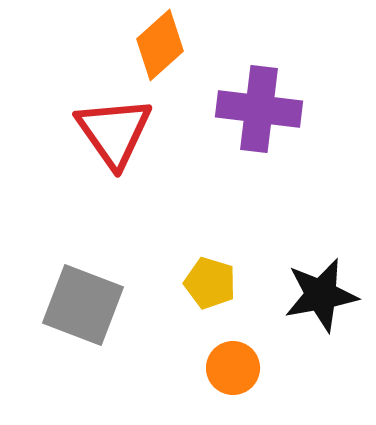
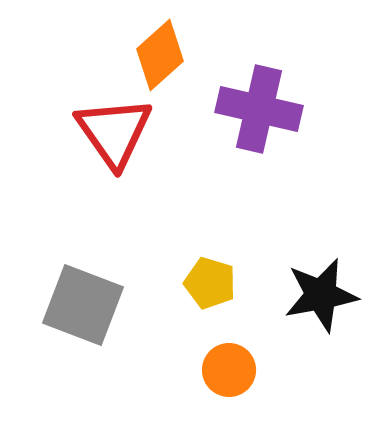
orange diamond: moved 10 px down
purple cross: rotated 6 degrees clockwise
orange circle: moved 4 px left, 2 px down
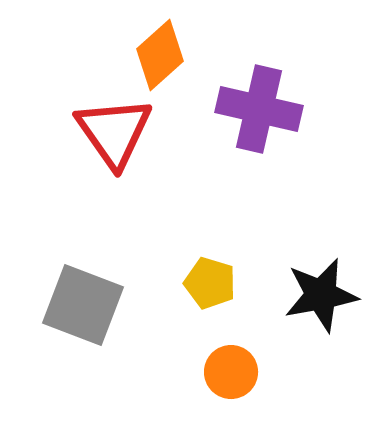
orange circle: moved 2 px right, 2 px down
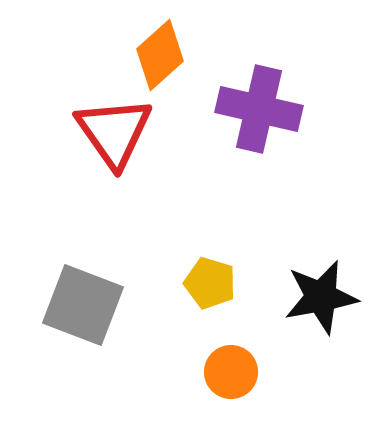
black star: moved 2 px down
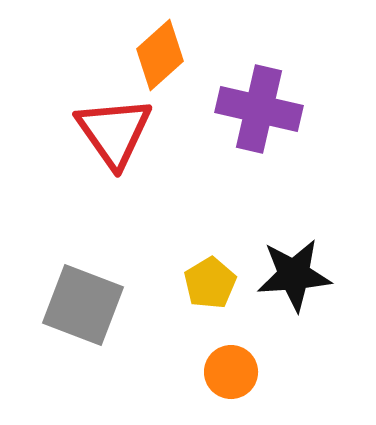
yellow pentagon: rotated 24 degrees clockwise
black star: moved 27 px left, 22 px up; rotated 6 degrees clockwise
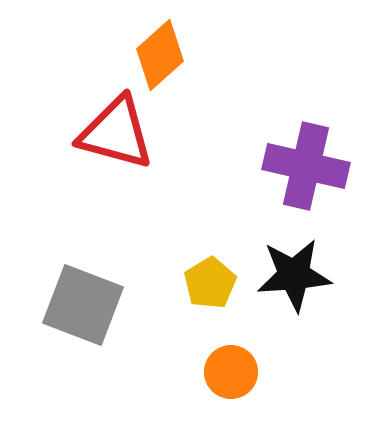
purple cross: moved 47 px right, 57 px down
red triangle: moved 2 px right, 1 px down; rotated 40 degrees counterclockwise
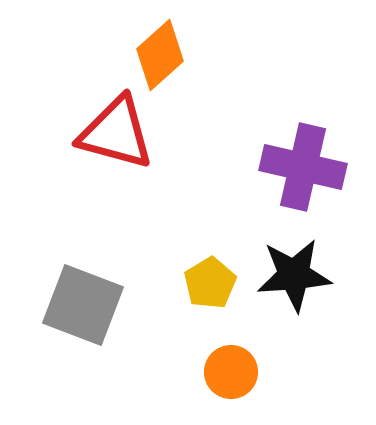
purple cross: moved 3 px left, 1 px down
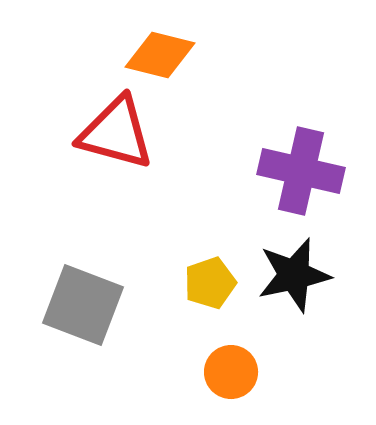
orange diamond: rotated 56 degrees clockwise
purple cross: moved 2 px left, 4 px down
black star: rotated 8 degrees counterclockwise
yellow pentagon: rotated 12 degrees clockwise
